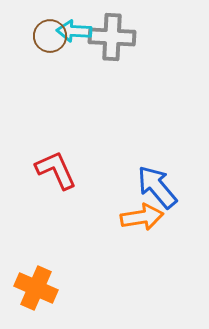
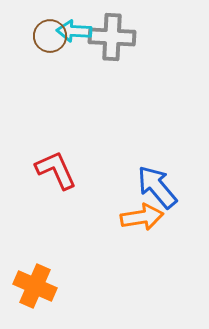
orange cross: moved 1 px left, 2 px up
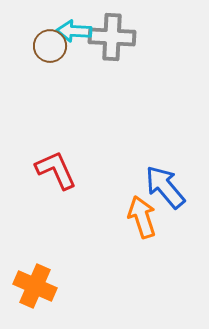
brown circle: moved 10 px down
blue arrow: moved 8 px right
orange arrow: rotated 99 degrees counterclockwise
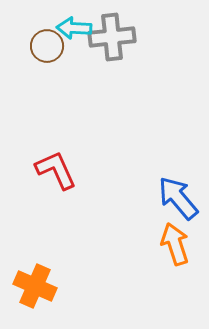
cyan arrow: moved 3 px up
gray cross: rotated 9 degrees counterclockwise
brown circle: moved 3 px left
blue arrow: moved 13 px right, 11 px down
orange arrow: moved 33 px right, 27 px down
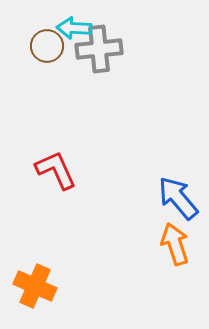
gray cross: moved 13 px left, 12 px down
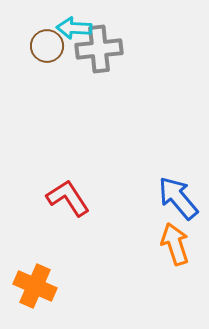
red L-shape: moved 12 px right, 28 px down; rotated 9 degrees counterclockwise
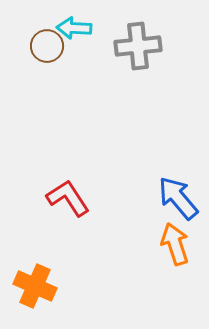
gray cross: moved 39 px right, 3 px up
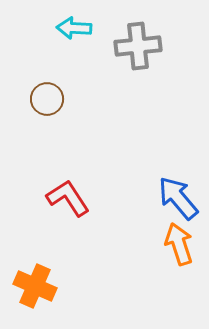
brown circle: moved 53 px down
orange arrow: moved 4 px right
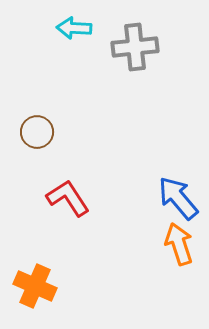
gray cross: moved 3 px left, 1 px down
brown circle: moved 10 px left, 33 px down
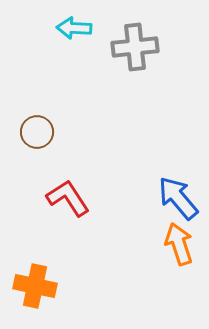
orange cross: rotated 12 degrees counterclockwise
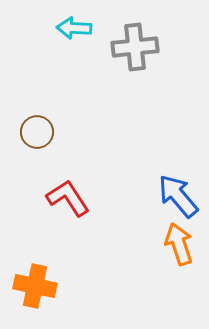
blue arrow: moved 2 px up
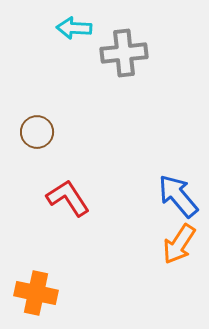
gray cross: moved 11 px left, 6 px down
orange arrow: rotated 129 degrees counterclockwise
orange cross: moved 1 px right, 7 px down
